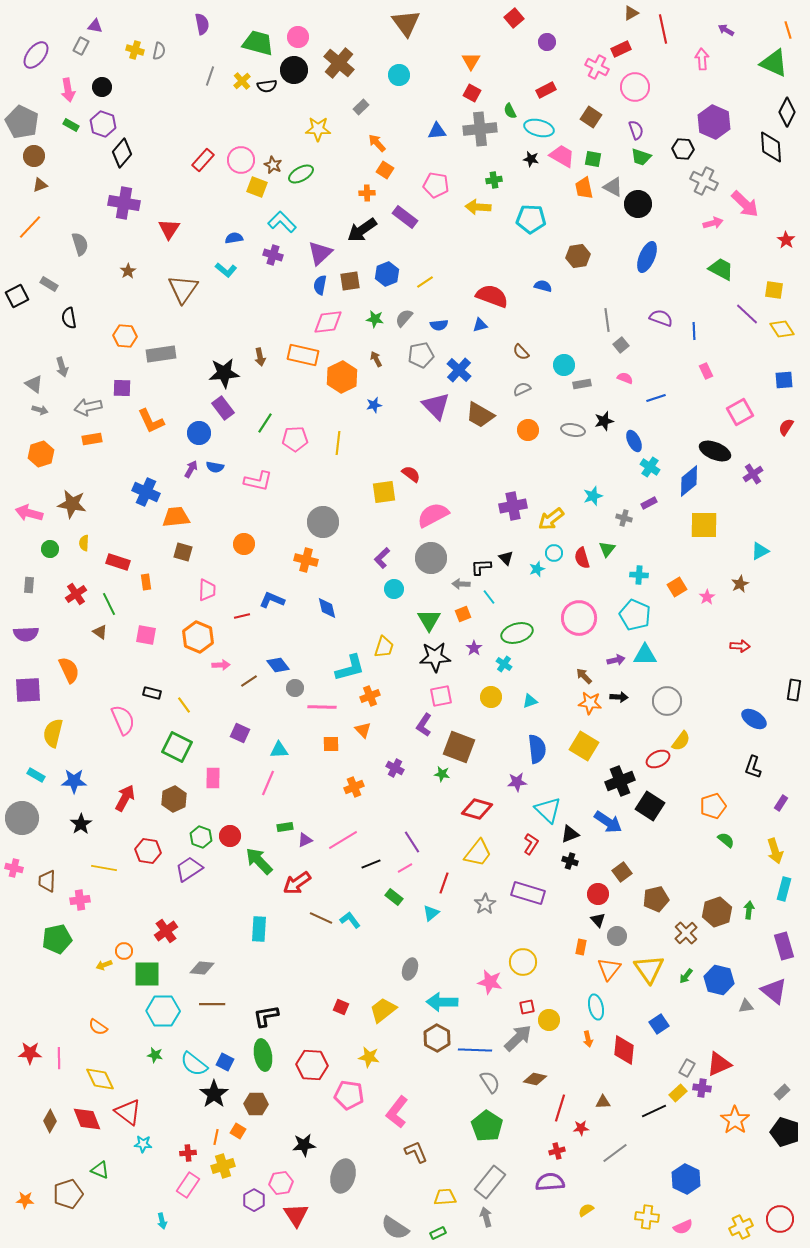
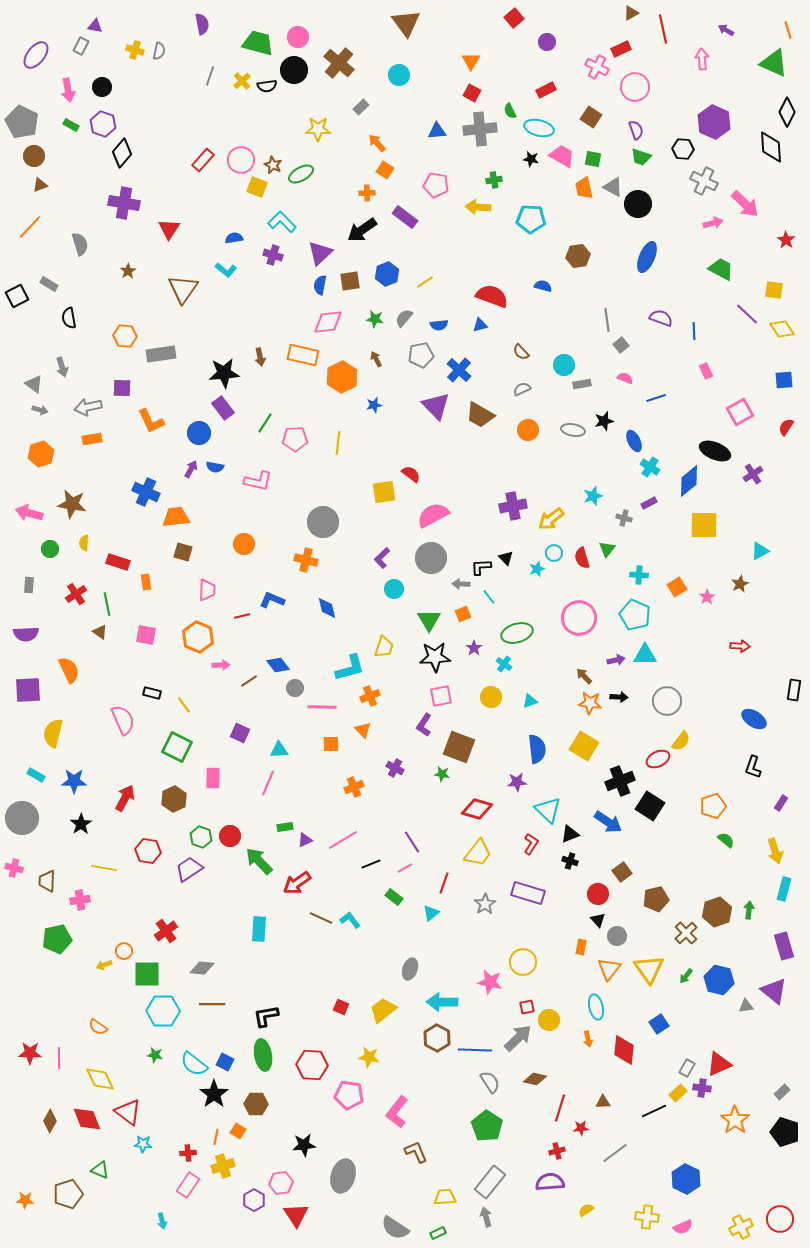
green line at (109, 604): moved 2 px left; rotated 15 degrees clockwise
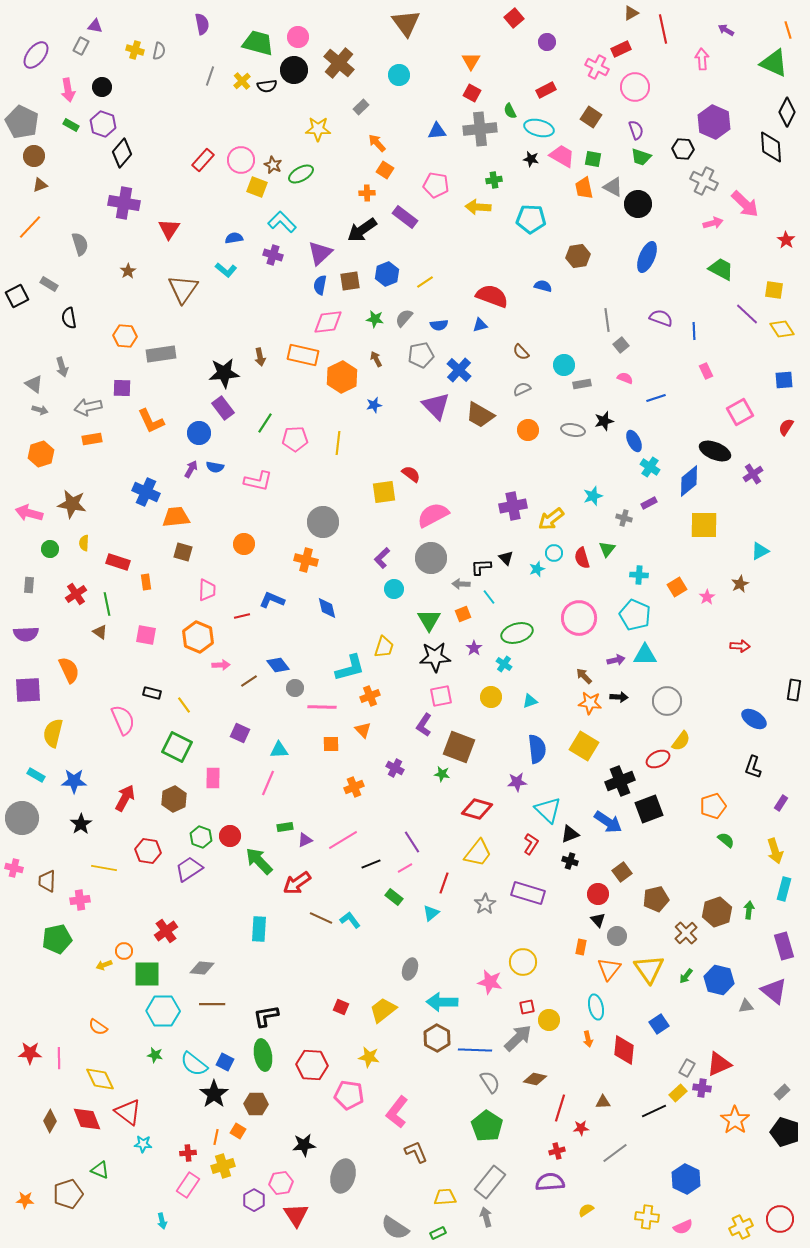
black square at (650, 806): moved 1 px left, 3 px down; rotated 36 degrees clockwise
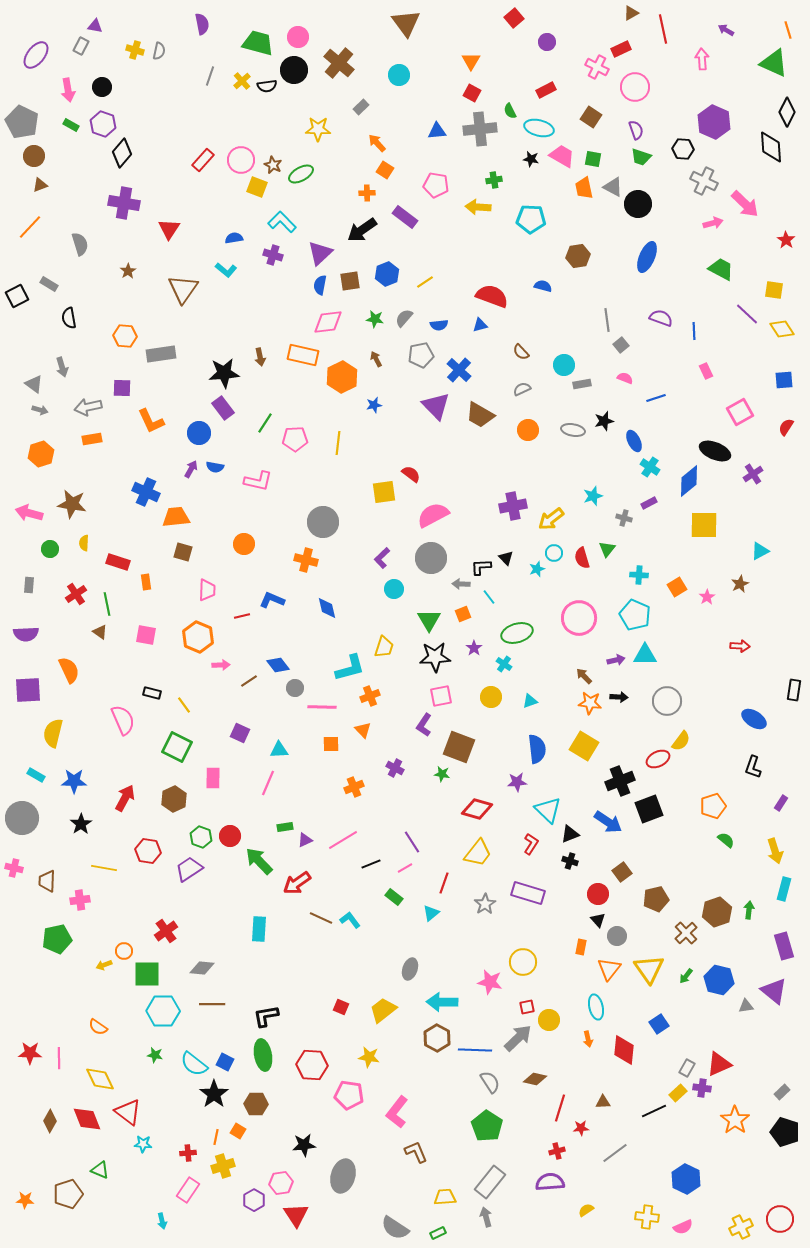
pink rectangle at (188, 1185): moved 5 px down
